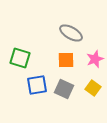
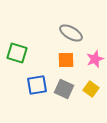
green square: moved 3 px left, 5 px up
yellow square: moved 2 px left, 1 px down
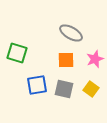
gray square: rotated 12 degrees counterclockwise
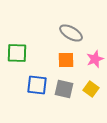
green square: rotated 15 degrees counterclockwise
blue square: rotated 15 degrees clockwise
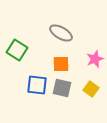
gray ellipse: moved 10 px left
green square: moved 3 px up; rotated 30 degrees clockwise
orange square: moved 5 px left, 4 px down
gray square: moved 2 px left, 1 px up
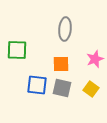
gray ellipse: moved 4 px right, 4 px up; rotated 65 degrees clockwise
green square: rotated 30 degrees counterclockwise
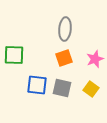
green square: moved 3 px left, 5 px down
orange square: moved 3 px right, 6 px up; rotated 18 degrees counterclockwise
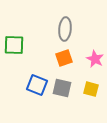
green square: moved 10 px up
pink star: rotated 24 degrees counterclockwise
blue square: rotated 15 degrees clockwise
yellow square: rotated 21 degrees counterclockwise
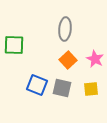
orange square: moved 4 px right, 2 px down; rotated 24 degrees counterclockwise
yellow square: rotated 21 degrees counterclockwise
